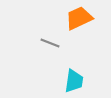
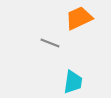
cyan trapezoid: moved 1 px left, 1 px down
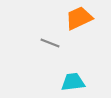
cyan trapezoid: rotated 105 degrees counterclockwise
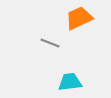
cyan trapezoid: moved 3 px left
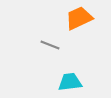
gray line: moved 2 px down
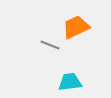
orange trapezoid: moved 3 px left, 9 px down
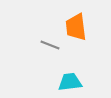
orange trapezoid: rotated 72 degrees counterclockwise
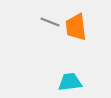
gray line: moved 23 px up
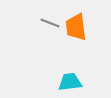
gray line: moved 1 px down
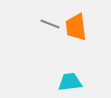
gray line: moved 1 px down
